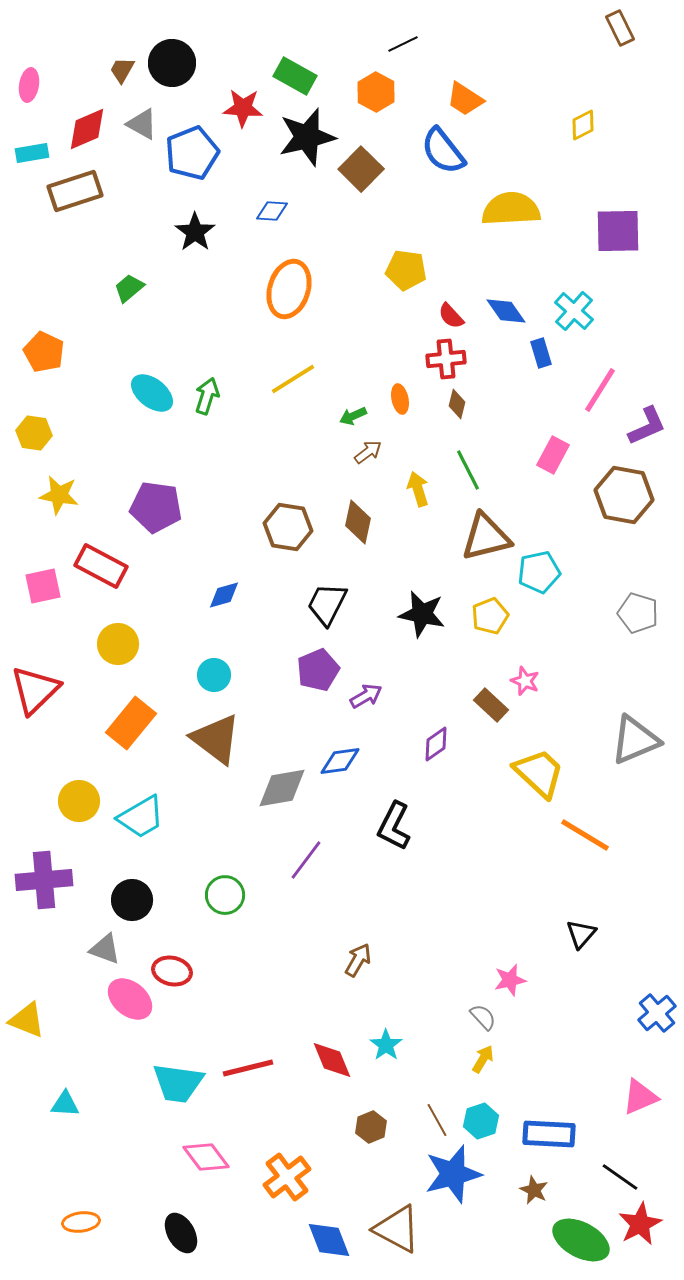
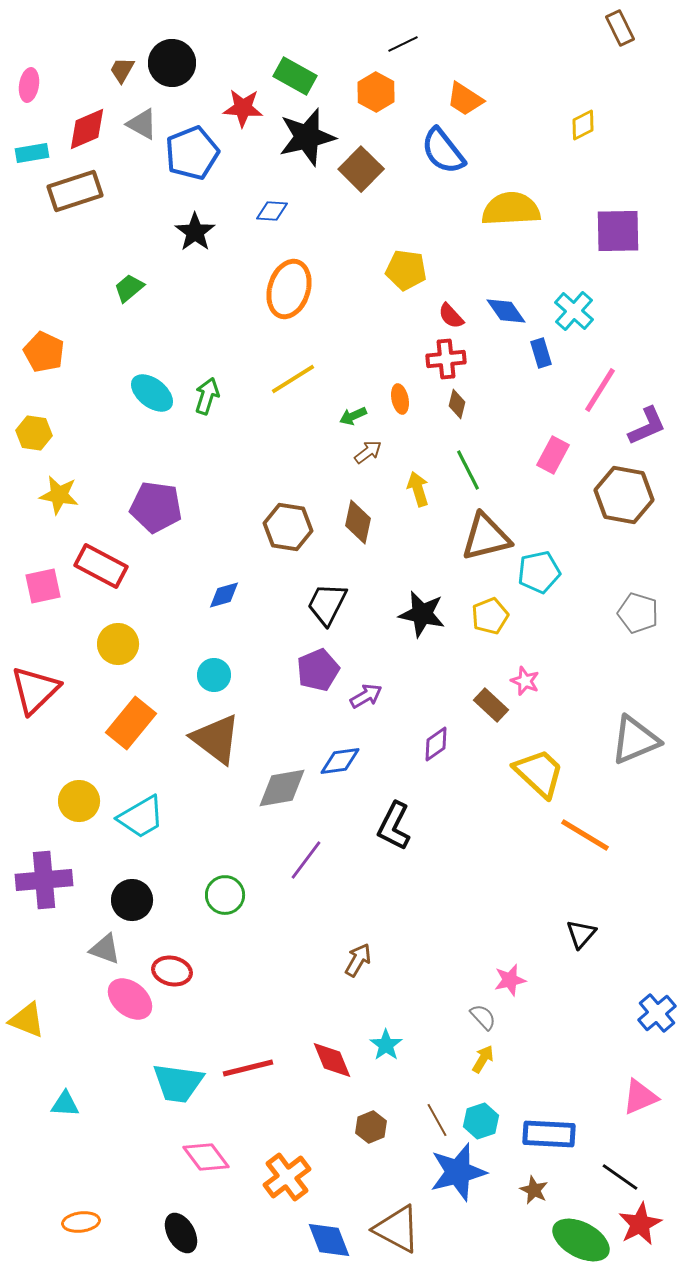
blue star at (453, 1174): moved 5 px right, 2 px up
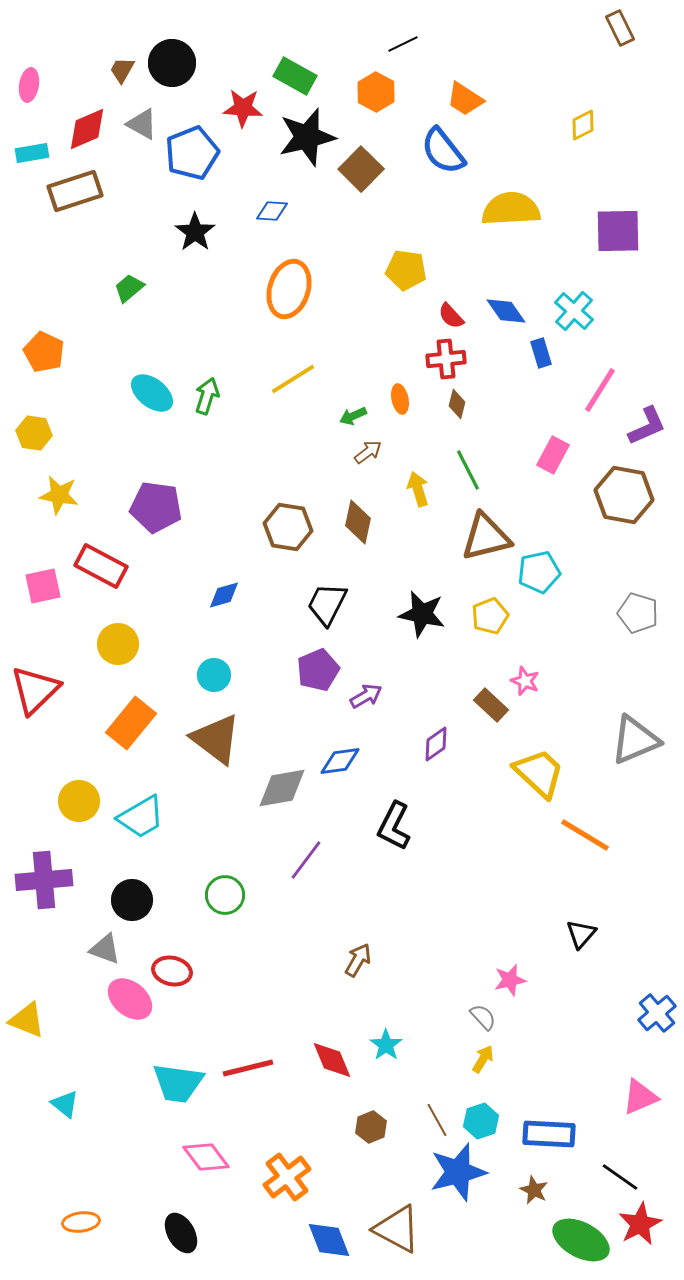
cyan triangle at (65, 1104): rotated 36 degrees clockwise
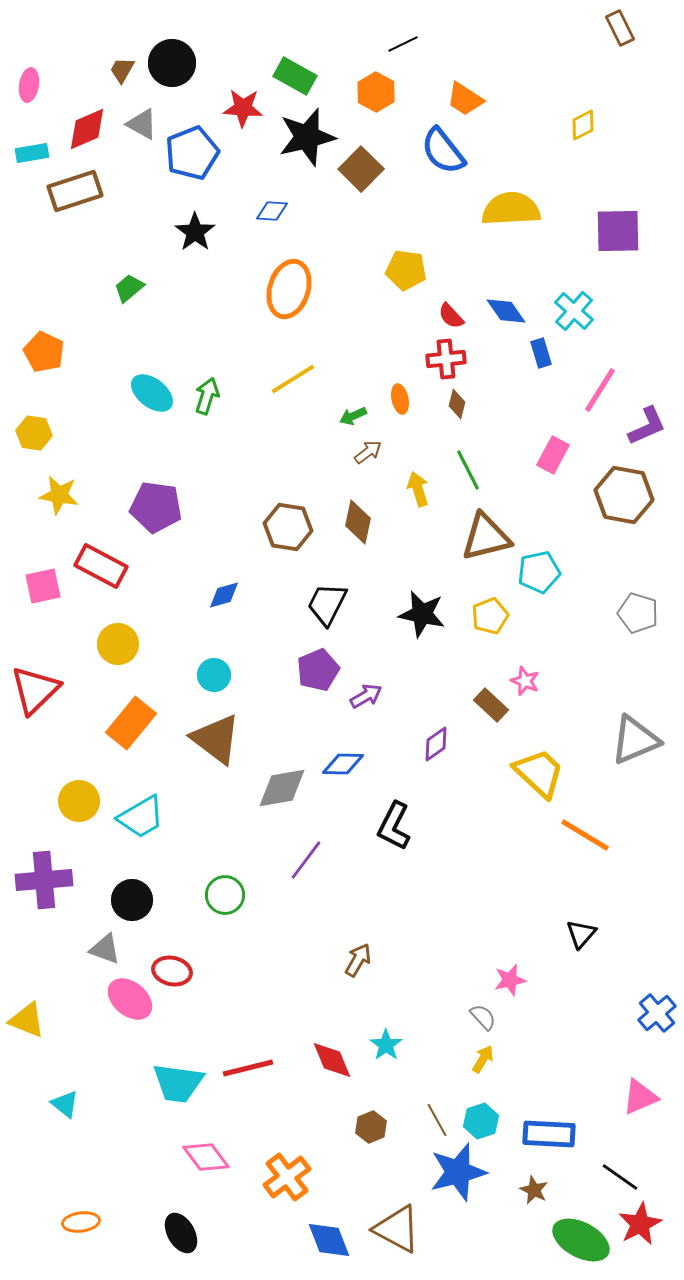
blue diamond at (340, 761): moved 3 px right, 3 px down; rotated 9 degrees clockwise
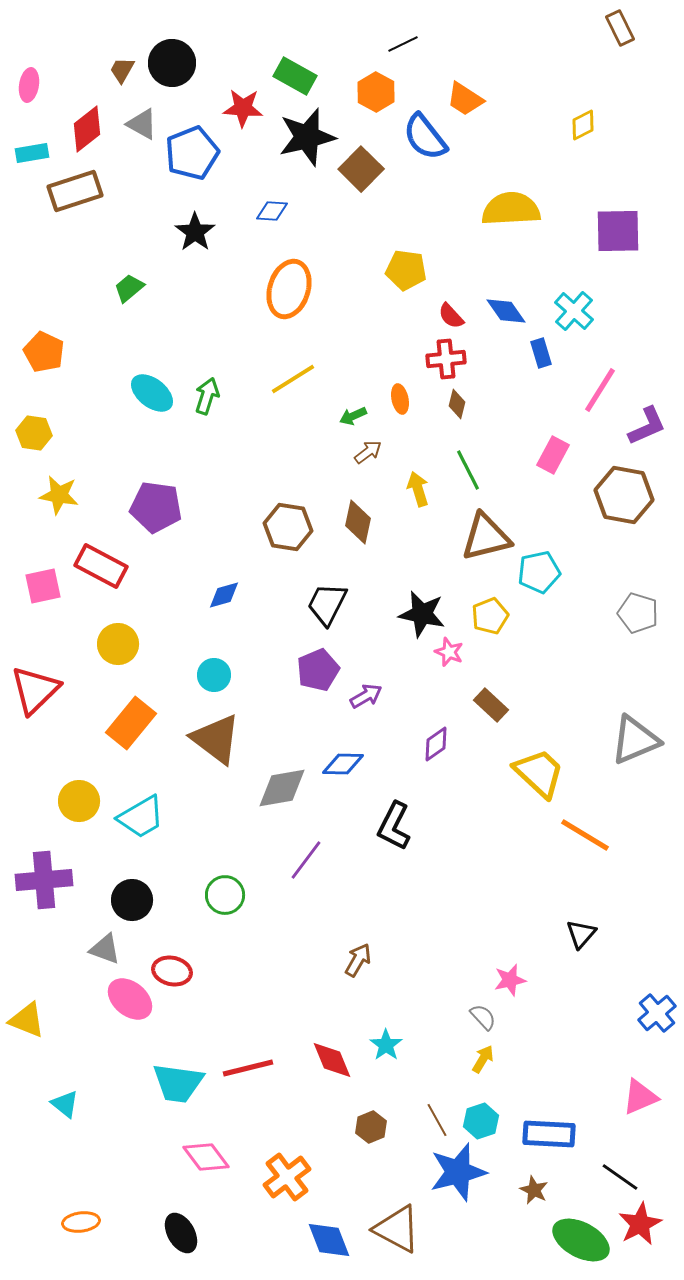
red diamond at (87, 129): rotated 15 degrees counterclockwise
blue semicircle at (443, 151): moved 18 px left, 14 px up
pink star at (525, 681): moved 76 px left, 29 px up
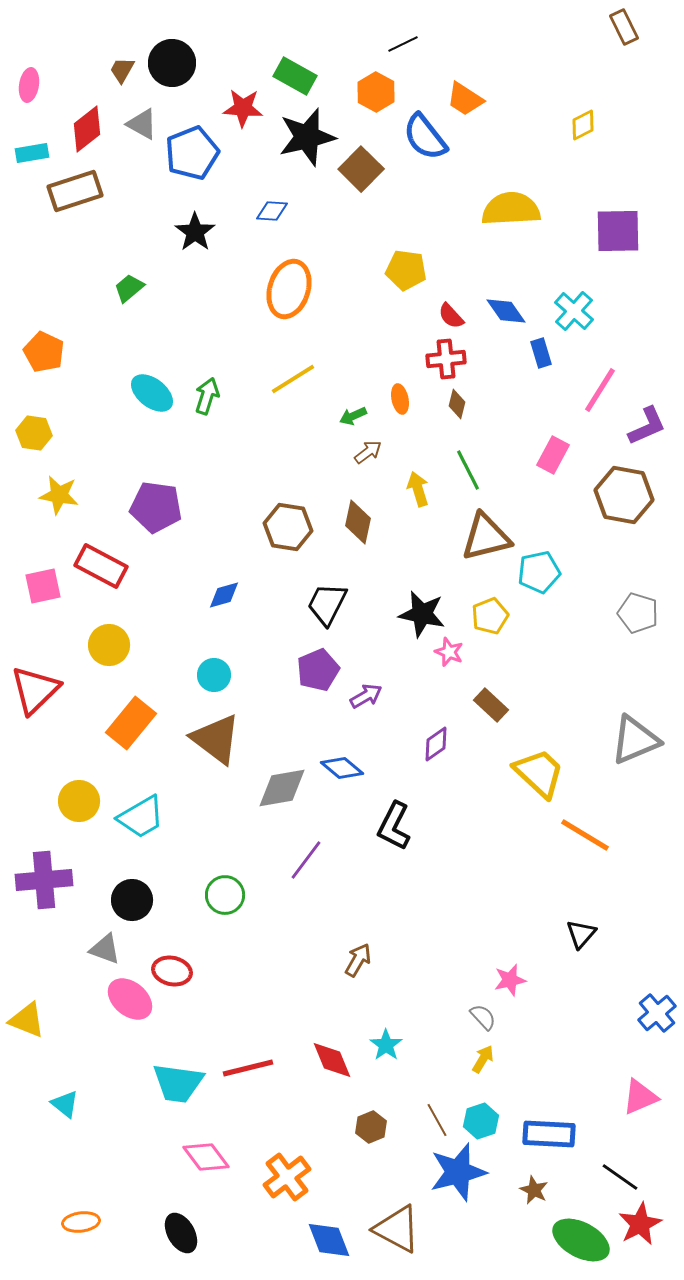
brown rectangle at (620, 28): moved 4 px right, 1 px up
yellow circle at (118, 644): moved 9 px left, 1 px down
blue diamond at (343, 764): moved 1 px left, 4 px down; rotated 39 degrees clockwise
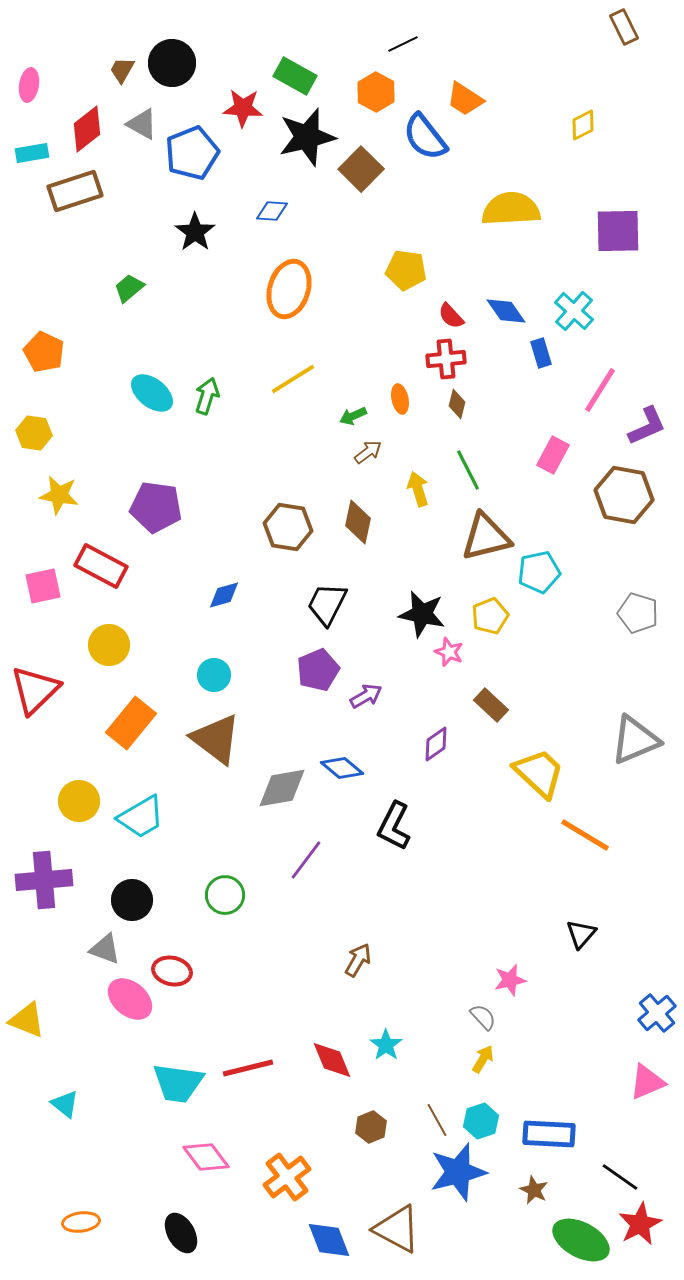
pink triangle at (640, 1097): moved 7 px right, 15 px up
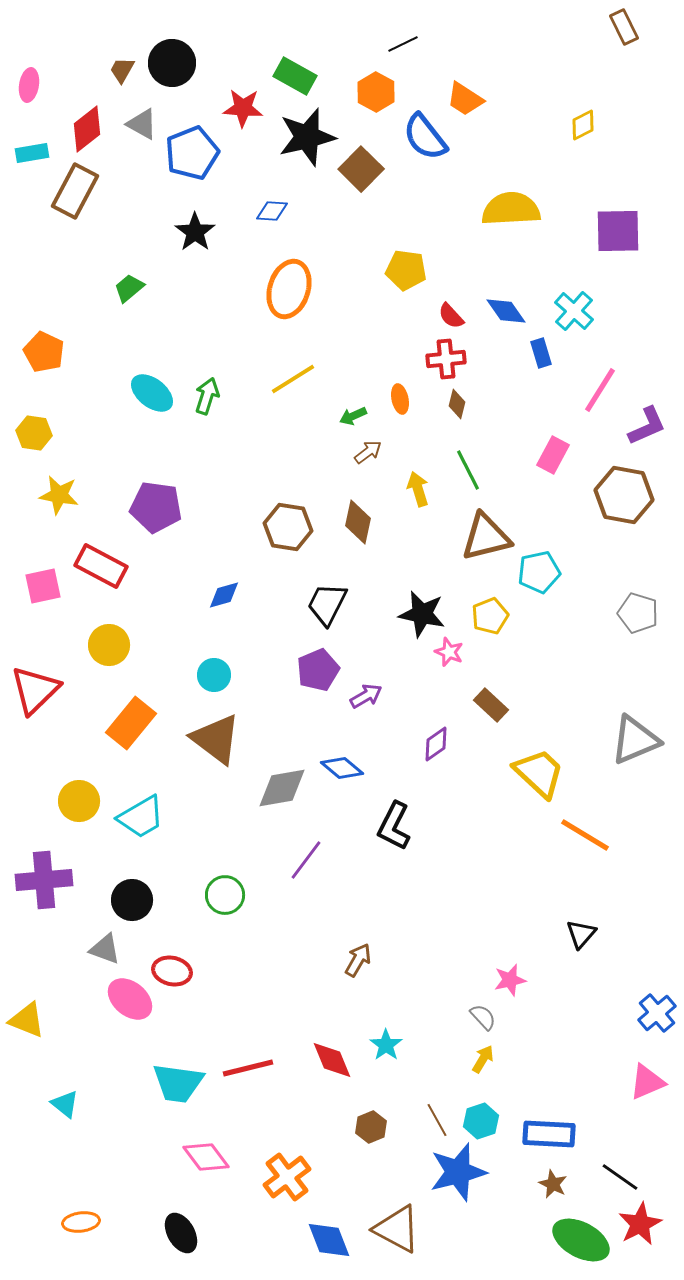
brown rectangle at (75, 191): rotated 44 degrees counterclockwise
brown star at (534, 1190): moved 19 px right, 6 px up
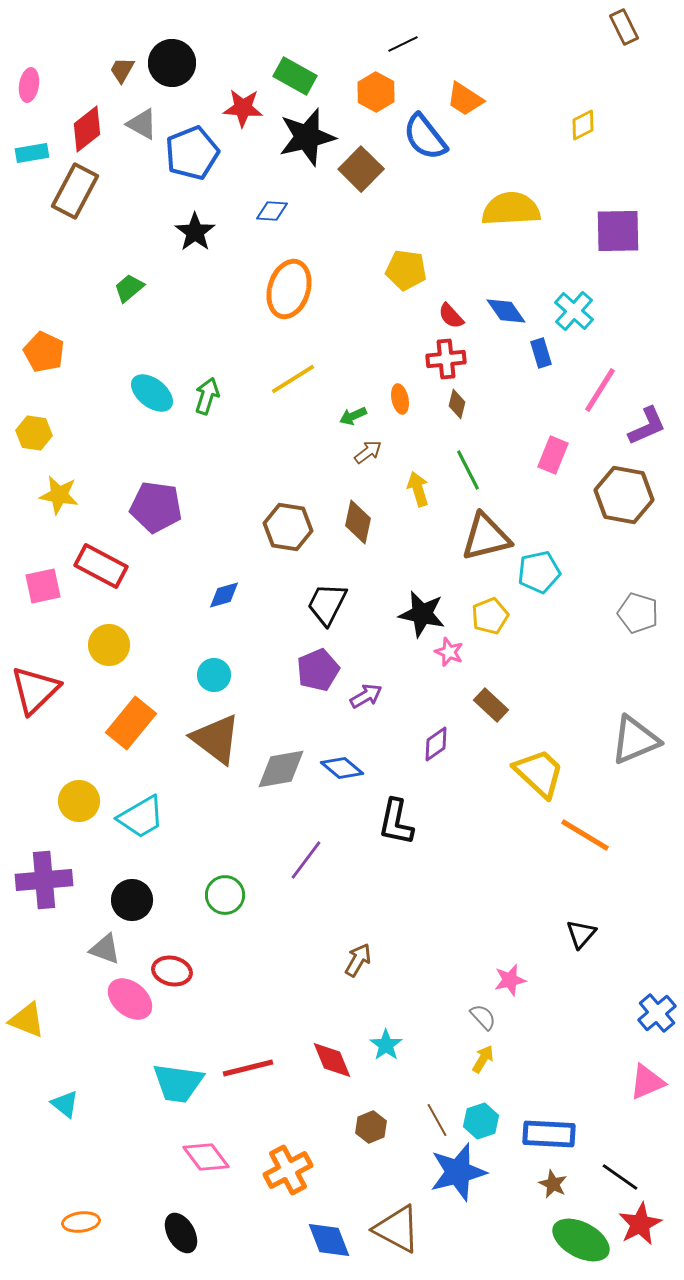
pink rectangle at (553, 455): rotated 6 degrees counterclockwise
gray diamond at (282, 788): moved 1 px left, 19 px up
black L-shape at (394, 826): moved 2 px right, 4 px up; rotated 15 degrees counterclockwise
orange cross at (287, 1177): moved 1 px right, 7 px up; rotated 9 degrees clockwise
